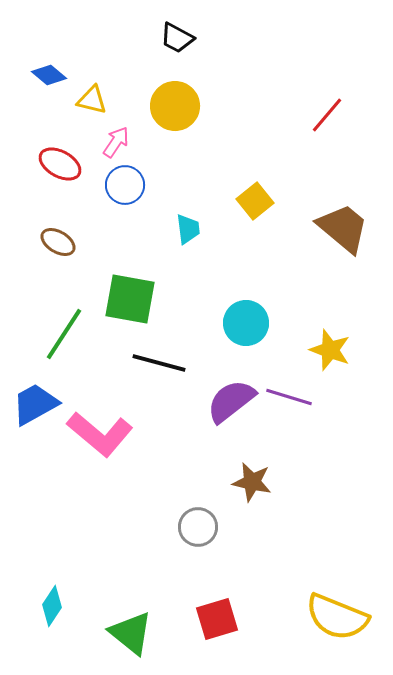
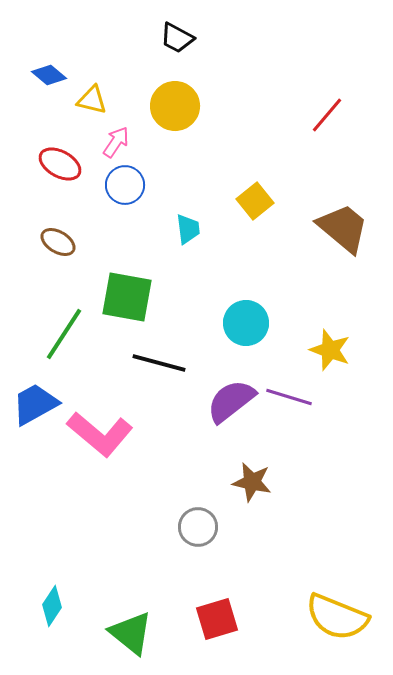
green square: moved 3 px left, 2 px up
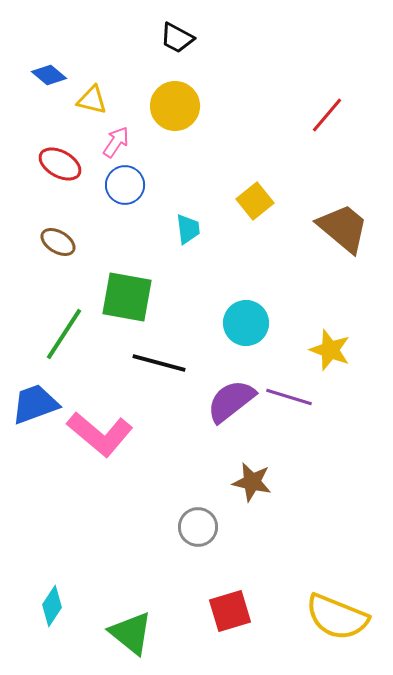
blue trapezoid: rotated 9 degrees clockwise
red square: moved 13 px right, 8 px up
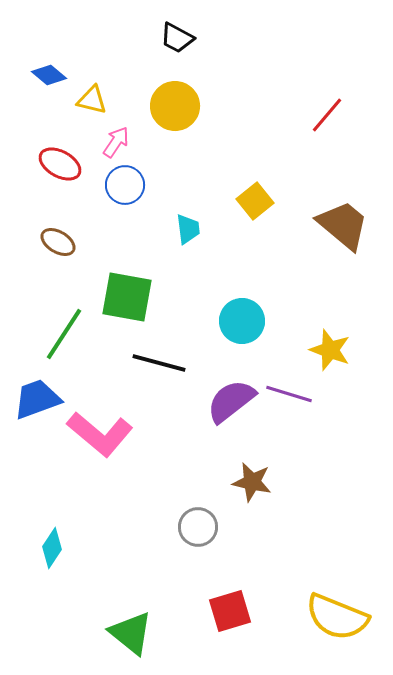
brown trapezoid: moved 3 px up
cyan circle: moved 4 px left, 2 px up
purple line: moved 3 px up
blue trapezoid: moved 2 px right, 5 px up
cyan diamond: moved 58 px up
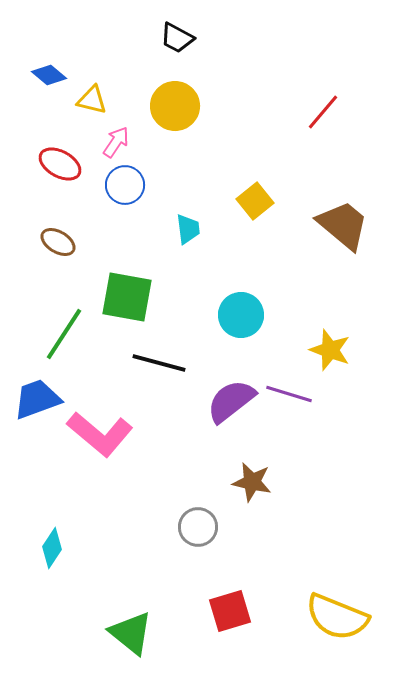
red line: moved 4 px left, 3 px up
cyan circle: moved 1 px left, 6 px up
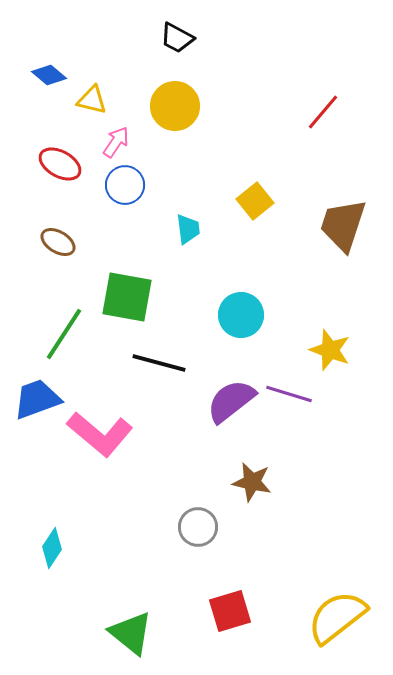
brown trapezoid: rotated 112 degrees counterclockwise
yellow semicircle: rotated 120 degrees clockwise
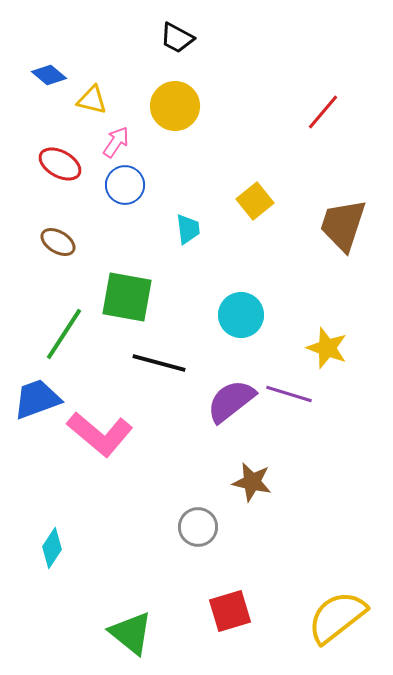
yellow star: moved 3 px left, 2 px up
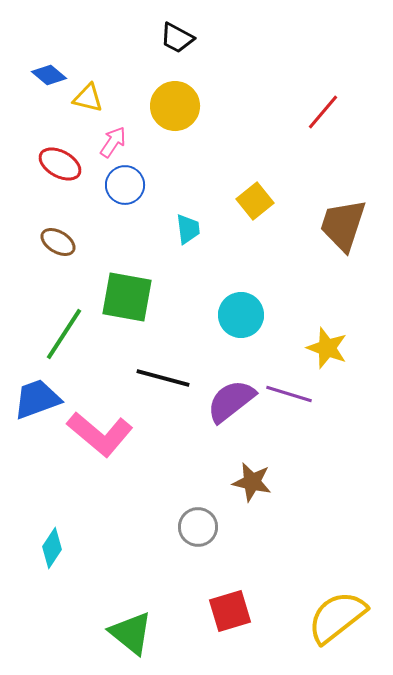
yellow triangle: moved 4 px left, 2 px up
pink arrow: moved 3 px left
black line: moved 4 px right, 15 px down
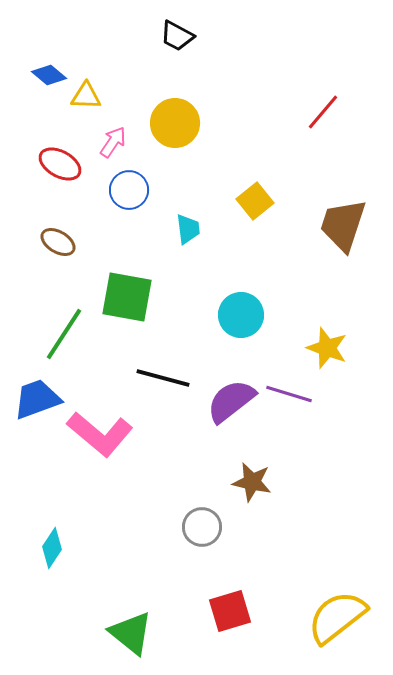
black trapezoid: moved 2 px up
yellow triangle: moved 2 px left, 2 px up; rotated 12 degrees counterclockwise
yellow circle: moved 17 px down
blue circle: moved 4 px right, 5 px down
gray circle: moved 4 px right
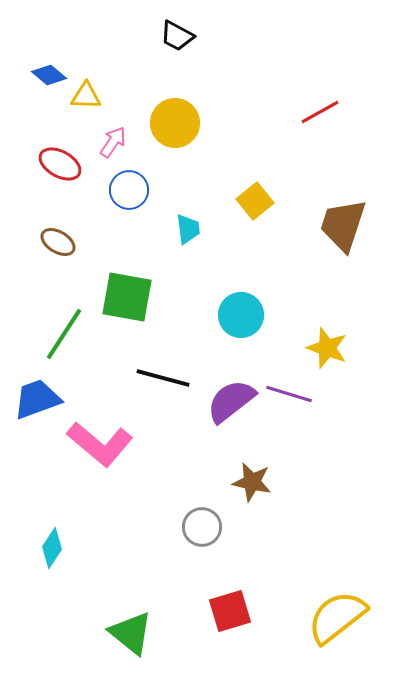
red line: moved 3 px left; rotated 21 degrees clockwise
pink L-shape: moved 10 px down
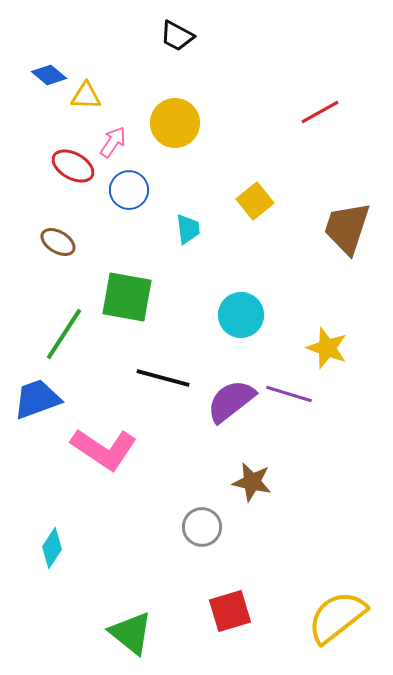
red ellipse: moved 13 px right, 2 px down
brown trapezoid: moved 4 px right, 3 px down
pink L-shape: moved 4 px right, 5 px down; rotated 6 degrees counterclockwise
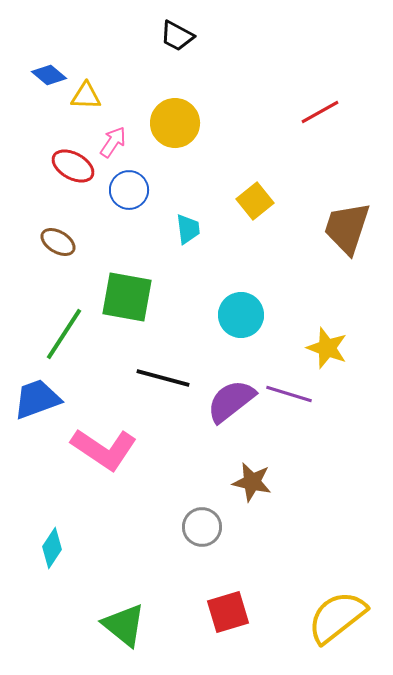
red square: moved 2 px left, 1 px down
green triangle: moved 7 px left, 8 px up
